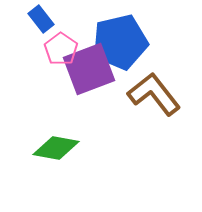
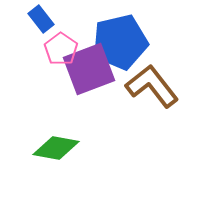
brown L-shape: moved 2 px left, 8 px up
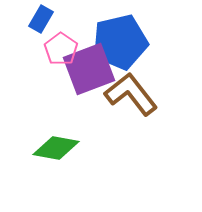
blue rectangle: rotated 68 degrees clockwise
brown L-shape: moved 21 px left, 8 px down
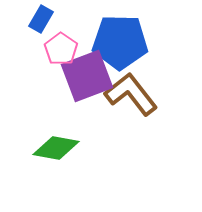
blue pentagon: rotated 14 degrees clockwise
purple square: moved 2 px left, 7 px down
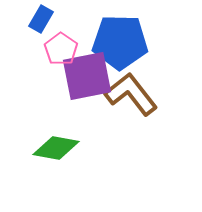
purple square: rotated 10 degrees clockwise
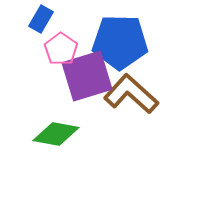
purple square: rotated 6 degrees counterclockwise
brown L-shape: rotated 10 degrees counterclockwise
green diamond: moved 14 px up
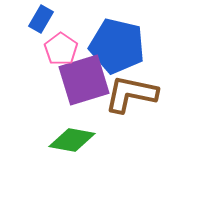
blue pentagon: moved 3 px left, 4 px down; rotated 12 degrees clockwise
purple square: moved 3 px left, 4 px down
brown L-shape: rotated 30 degrees counterclockwise
green diamond: moved 16 px right, 6 px down
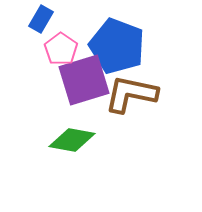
blue pentagon: rotated 8 degrees clockwise
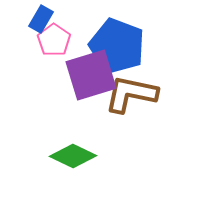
pink pentagon: moved 7 px left, 9 px up
purple square: moved 7 px right, 5 px up
green diamond: moved 1 px right, 16 px down; rotated 15 degrees clockwise
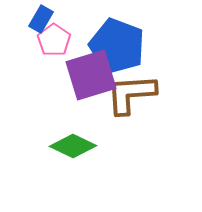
brown L-shape: rotated 16 degrees counterclockwise
green diamond: moved 10 px up
